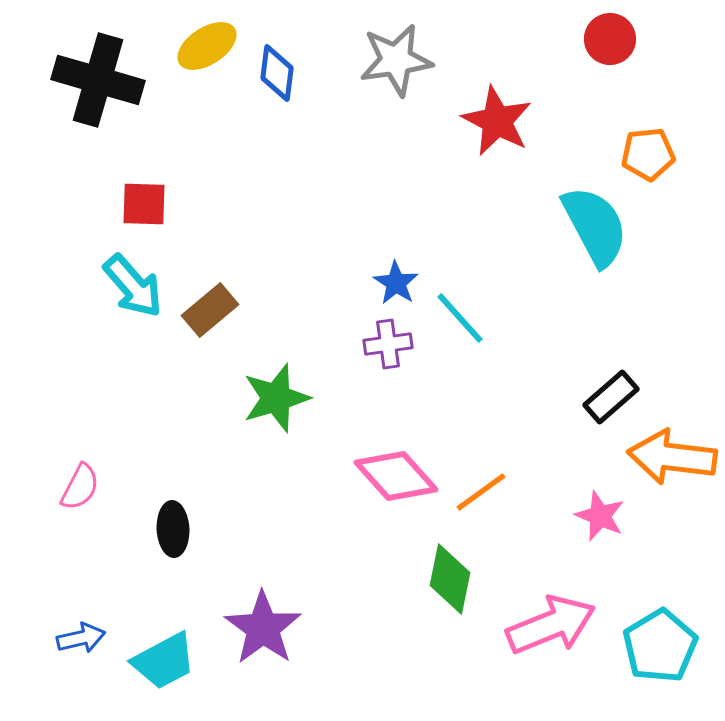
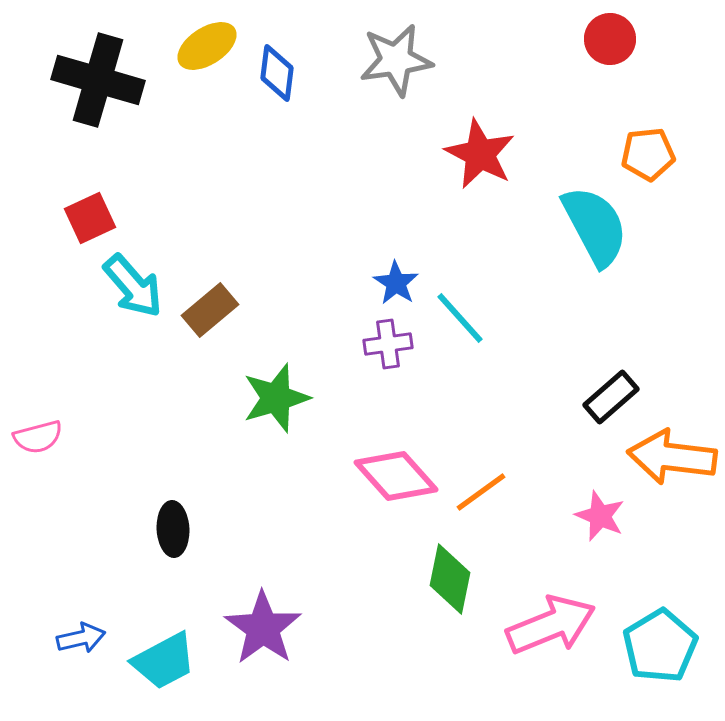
red star: moved 17 px left, 33 px down
red square: moved 54 px left, 14 px down; rotated 27 degrees counterclockwise
pink semicircle: moved 42 px left, 50 px up; rotated 48 degrees clockwise
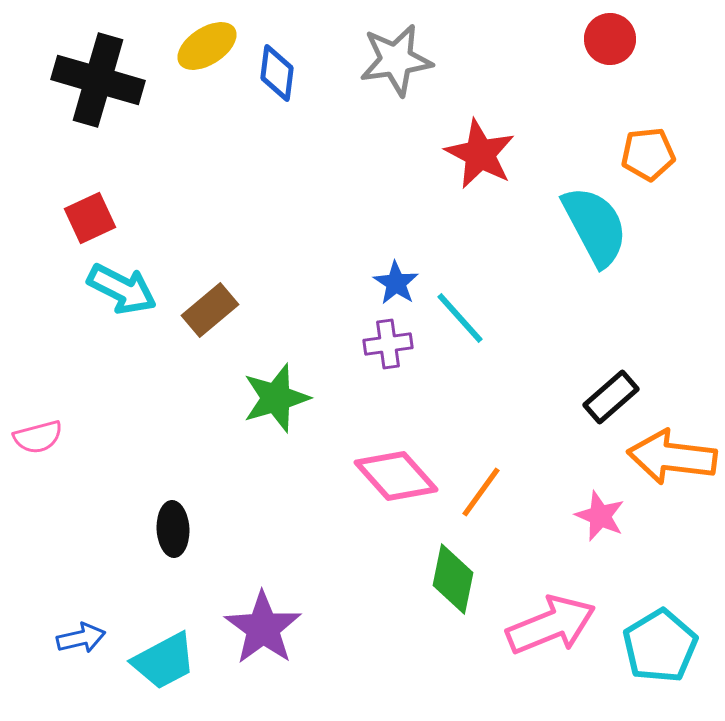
cyan arrow: moved 11 px left, 3 px down; rotated 22 degrees counterclockwise
orange line: rotated 18 degrees counterclockwise
green diamond: moved 3 px right
